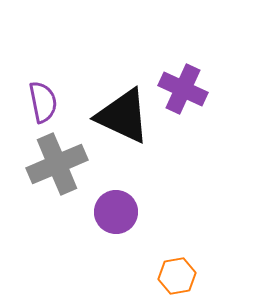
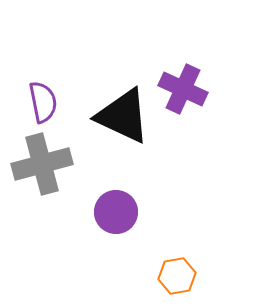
gray cross: moved 15 px left; rotated 8 degrees clockwise
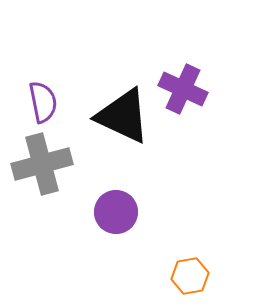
orange hexagon: moved 13 px right
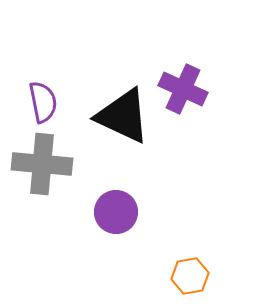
gray cross: rotated 20 degrees clockwise
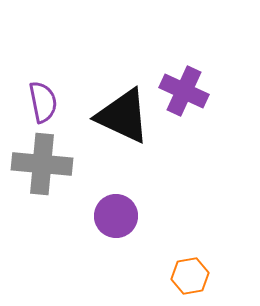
purple cross: moved 1 px right, 2 px down
purple circle: moved 4 px down
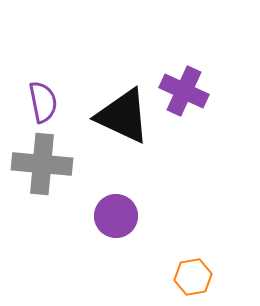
orange hexagon: moved 3 px right, 1 px down
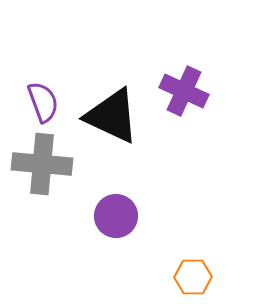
purple semicircle: rotated 9 degrees counterclockwise
black triangle: moved 11 px left
orange hexagon: rotated 9 degrees clockwise
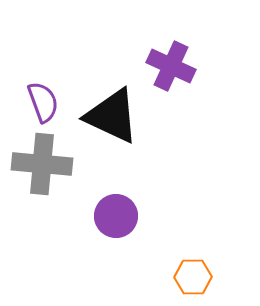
purple cross: moved 13 px left, 25 px up
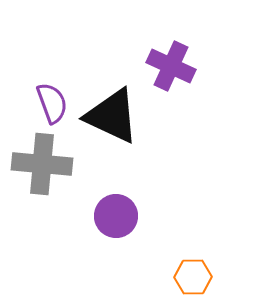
purple semicircle: moved 9 px right, 1 px down
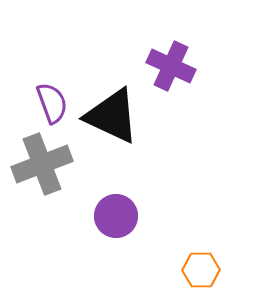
gray cross: rotated 26 degrees counterclockwise
orange hexagon: moved 8 px right, 7 px up
